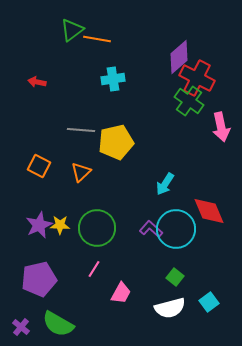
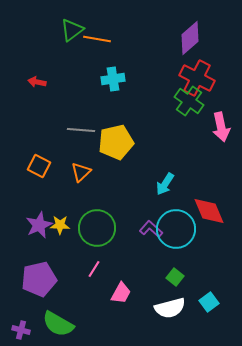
purple diamond: moved 11 px right, 19 px up
purple cross: moved 3 px down; rotated 24 degrees counterclockwise
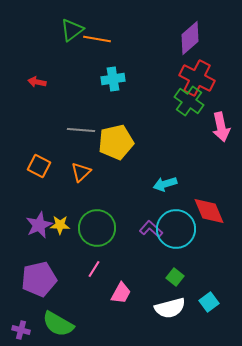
cyan arrow: rotated 40 degrees clockwise
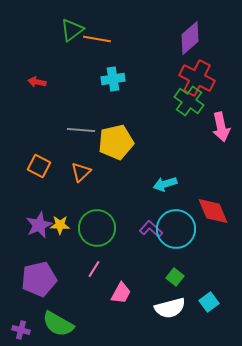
red diamond: moved 4 px right
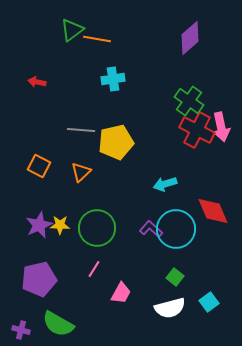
red cross: moved 52 px down
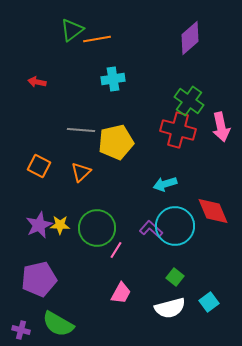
orange line: rotated 20 degrees counterclockwise
red cross: moved 19 px left; rotated 12 degrees counterclockwise
cyan circle: moved 1 px left, 3 px up
pink line: moved 22 px right, 19 px up
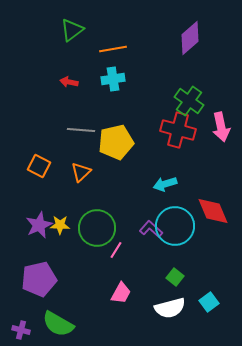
orange line: moved 16 px right, 10 px down
red arrow: moved 32 px right
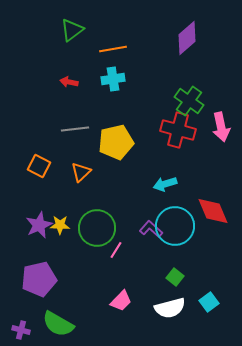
purple diamond: moved 3 px left
gray line: moved 6 px left, 1 px up; rotated 12 degrees counterclockwise
pink trapezoid: moved 8 px down; rotated 15 degrees clockwise
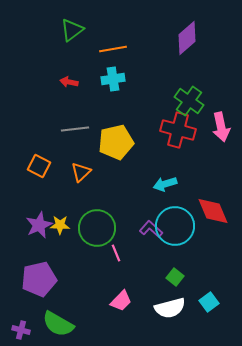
pink line: moved 3 px down; rotated 54 degrees counterclockwise
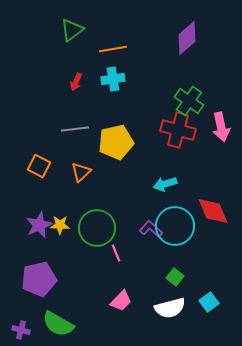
red arrow: moved 7 px right; rotated 78 degrees counterclockwise
